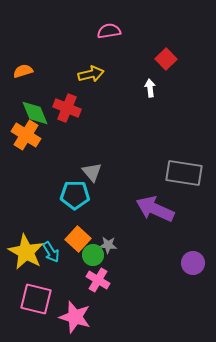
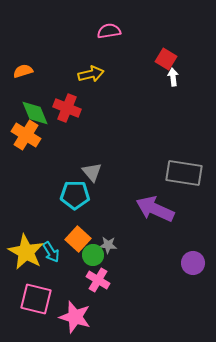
red square: rotated 15 degrees counterclockwise
white arrow: moved 23 px right, 11 px up
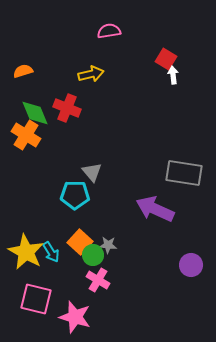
white arrow: moved 2 px up
orange square: moved 2 px right, 3 px down
purple circle: moved 2 px left, 2 px down
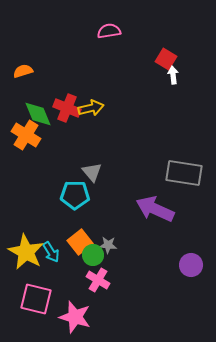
yellow arrow: moved 34 px down
green diamond: moved 3 px right, 1 px down
orange square: rotated 10 degrees clockwise
